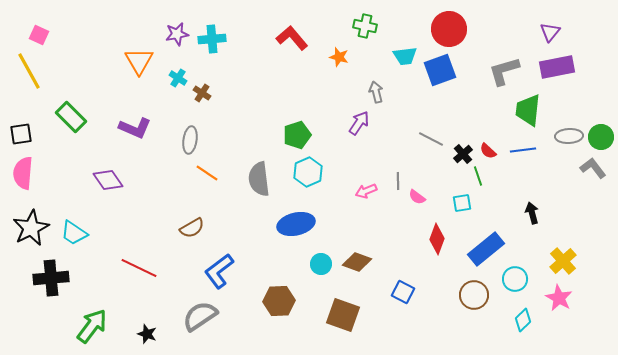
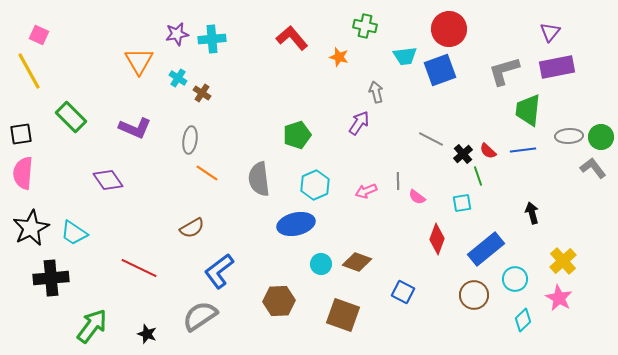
cyan hexagon at (308, 172): moved 7 px right, 13 px down
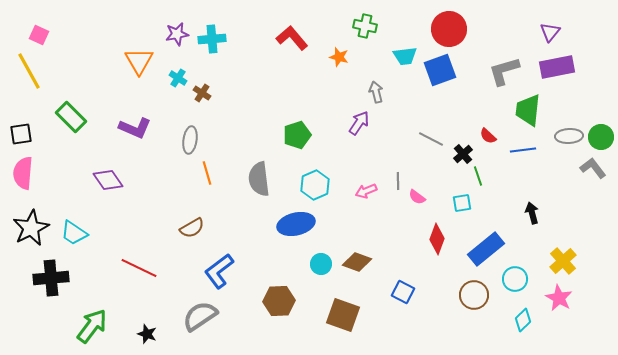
red semicircle at (488, 151): moved 15 px up
orange line at (207, 173): rotated 40 degrees clockwise
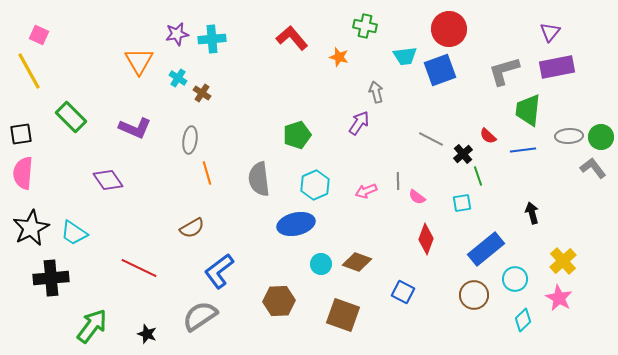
red diamond at (437, 239): moved 11 px left
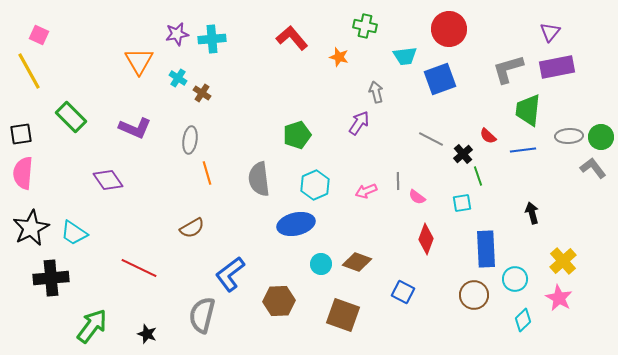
blue square at (440, 70): moved 9 px down
gray L-shape at (504, 71): moved 4 px right, 2 px up
blue rectangle at (486, 249): rotated 54 degrees counterclockwise
blue L-shape at (219, 271): moved 11 px right, 3 px down
gray semicircle at (200, 316): moved 2 px right, 1 px up; rotated 42 degrees counterclockwise
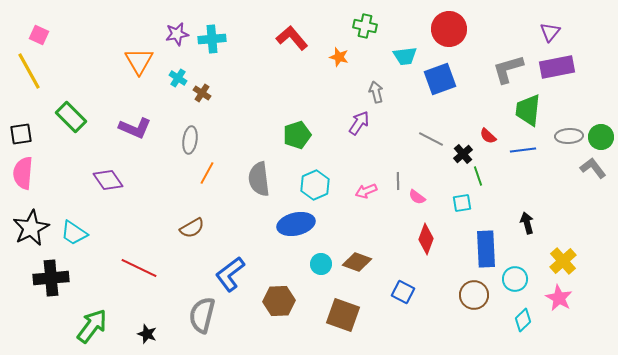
orange line at (207, 173): rotated 45 degrees clockwise
black arrow at (532, 213): moved 5 px left, 10 px down
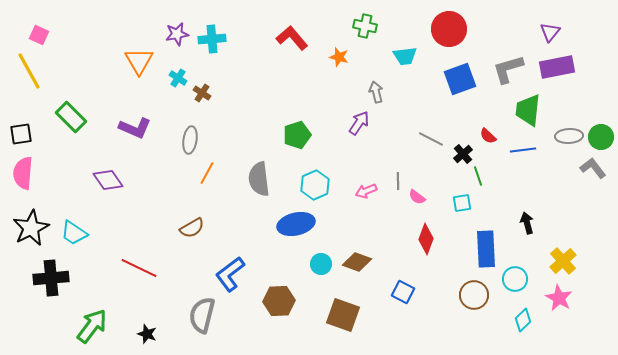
blue square at (440, 79): moved 20 px right
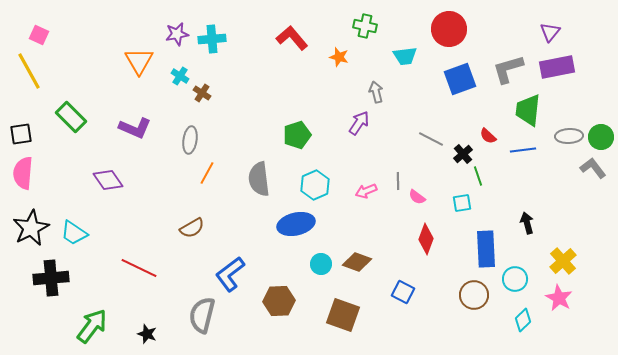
cyan cross at (178, 78): moved 2 px right, 2 px up
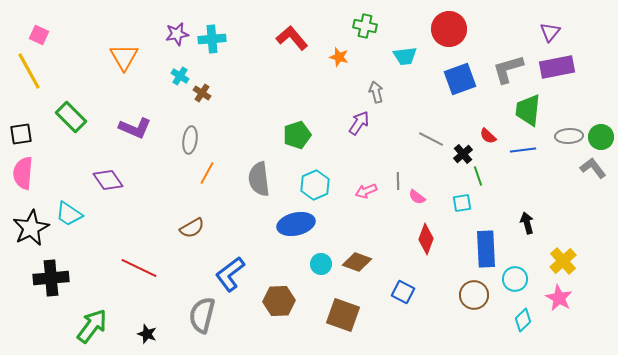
orange triangle at (139, 61): moved 15 px left, 4 px up
cyan trapezoid at (74, 233): moved 5 px left, 19 px up
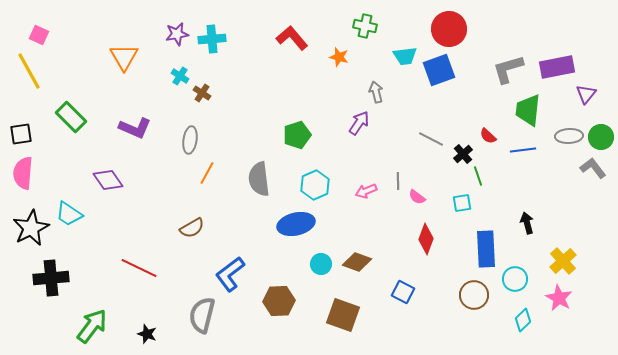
purple triangle at (550, 32): moved 36 px right, 62 px down
blue square at (460, 79): moved 21 px left, 9 px up
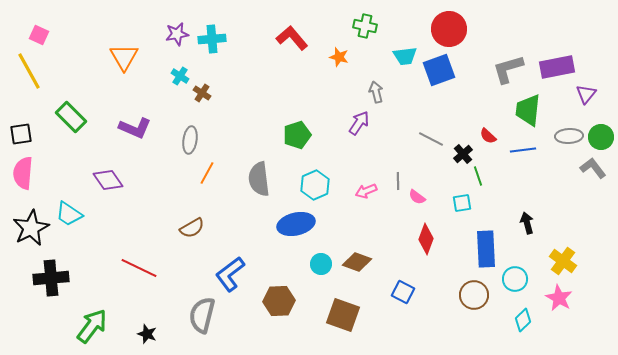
yellow cross at (563, 261): rotated 12 degrees counterclockwise
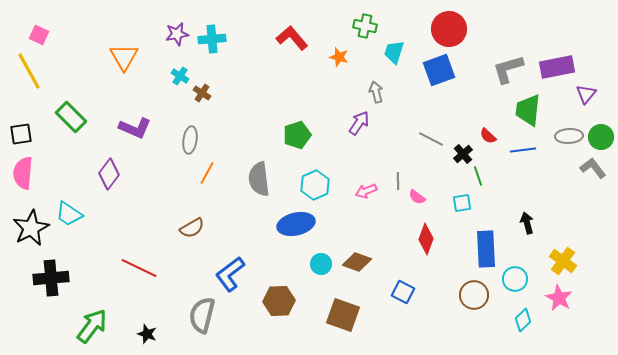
cyan trapezoid at (405, 56): moved 11 px left, 4 px up; rotated 115 degrees clockwise
purple diamond at (108, 180): moved 1 px right, 6 px up; rotated 72 degrees clockwise
